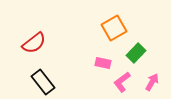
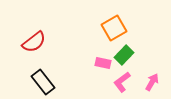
red semicircle: moved 1 px up
green rectangle: moved 12 px left, 2 px down
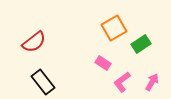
green rectangle: moved 17 px right, 11 px up; rotated 12 degrees clockwise
pink rectangle: rotated 21 degrees clockwise
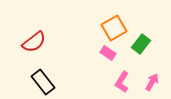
green rectangle: rotated 18 degrees counterclockwise
pink rectangle: moved 5 px right, 10 px up
pink L-shape: rotated 20 degrees counterclockwise
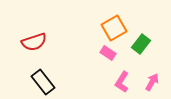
red semicircle: rotated 20 degrees clockwise
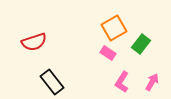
black rectangle: moved 9 px right
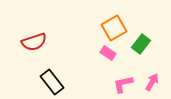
pink L-shape: moved 1 px right, 2 px down; rotated 45 degrees clockwise
